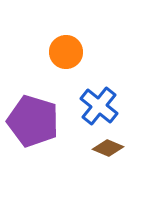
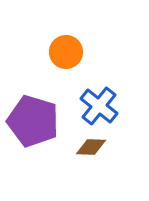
brown diamond: moved 17 px left, 1 px up; rotated 20 degrees counterclockwise
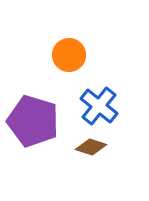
orange circle: moved 3 px right, 3 px down
brown diamond: rotated 16 degrees clockwise
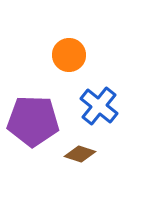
purple pentagon: rotated 15 degrees counterclockwise
brown diamond: moved 11 px left, 7 px down
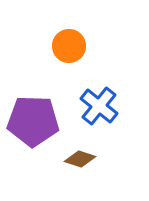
orange circle: moved 9 px up
brown diamond: moved 5 px down
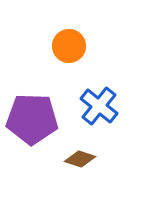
purple pentagon: moved 1 px left, 2 px up
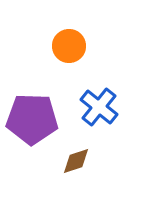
blue cross: moved 1 px down
brown diamond: moved 4 px left, 2 px down; rotated 36 degrees counterclockwise
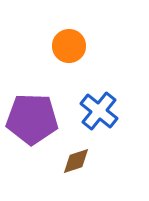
blue cross: moved 4 px down
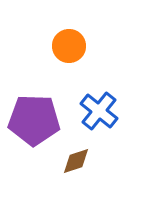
purple pentagon: moved 2 px right, 1 px down
